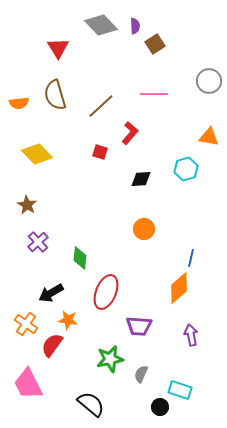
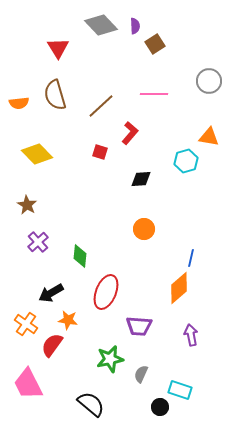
cyan hexagon: moved 8 px up
green diamond: moved 2 px up
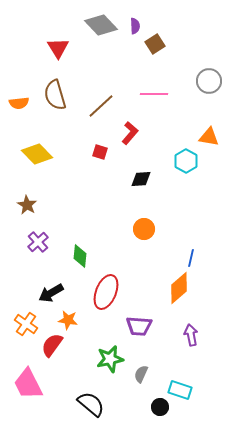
cyan hexagon: rotated 15 degrees counterclockwise
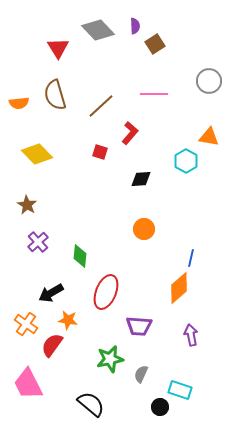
gray diamond: moved 3 px left, 5 px down
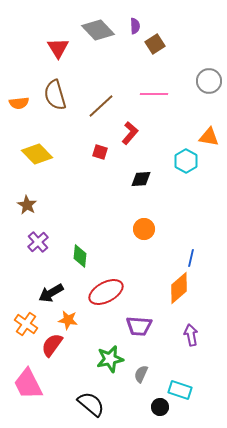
red ellipse: rotated 40 degrees clockwise
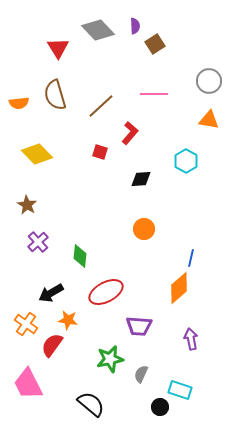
orange triangle: moved 17 px up
purple arrow: moved 4 px down
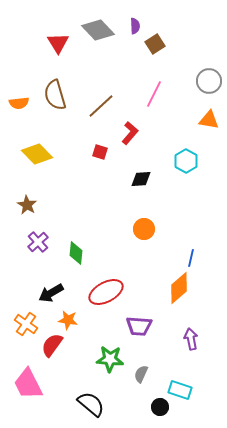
red triangle: moved 5 px up
pink line: rotated 64 degrees counterclockwise
green diamond: moved 4 px left, 3 px up
green star: rotated 16 degrees clockwise
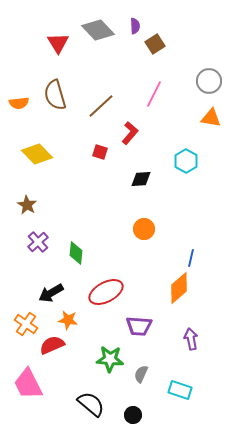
orange triangle: moved 2 px right, 2 px up
red semicircle: rotated 30 degrees clockwise
black circle: moved 27 px left, 8 px down
